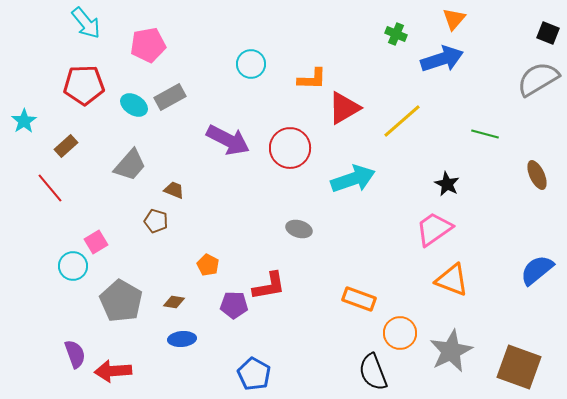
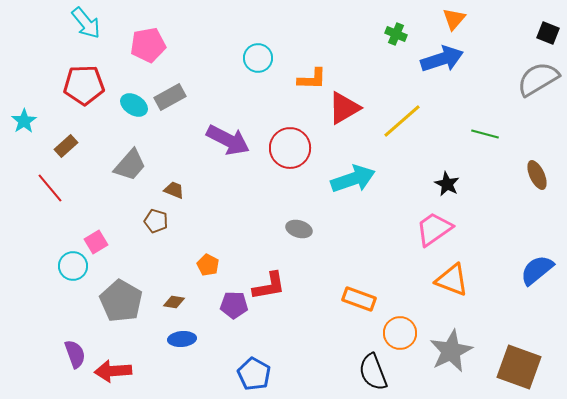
cyan circle at (251, 64): moved 7 px right, 6 px up
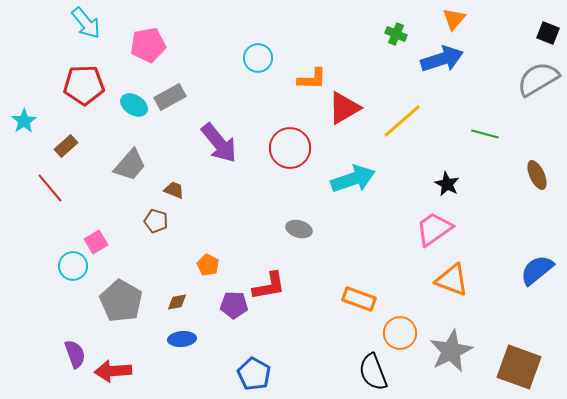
purple arrow at (228, 140): moved 9 px left, 3 px down; rotated 24 degrees clockwise
brown diamond at (174, 302): moved 3 px right; rotated 20 degrees counterclockwise
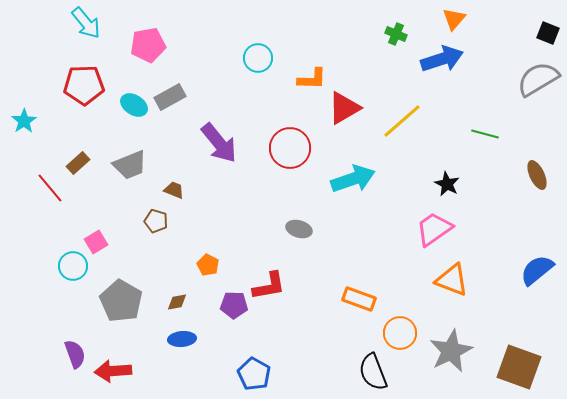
brown rectangle at (66, 146): moved 12 px right, 17 px down
gray trapezoid at (130, 165): rotated 27 degrees clockwise
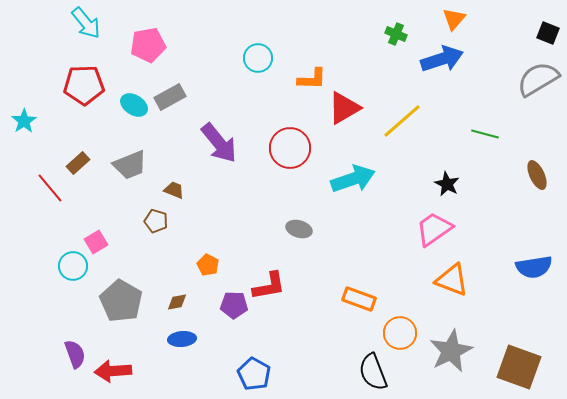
blue semicircle at (537, 270): moved 3 px left, 3 px up; rotated 150 degrees counterclockwise
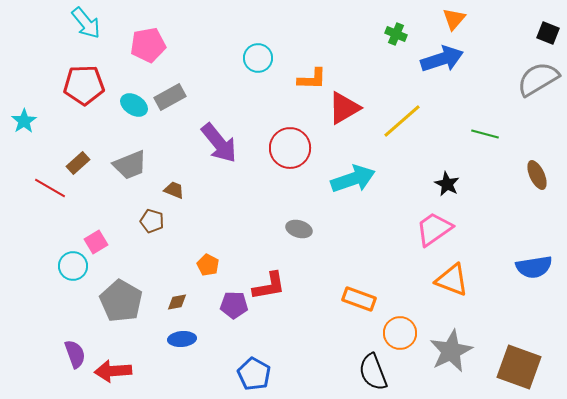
red line at (50, 188): rotated 20 degrees counterclockwise
brown pentagon at (156, 221): moved 4 px left
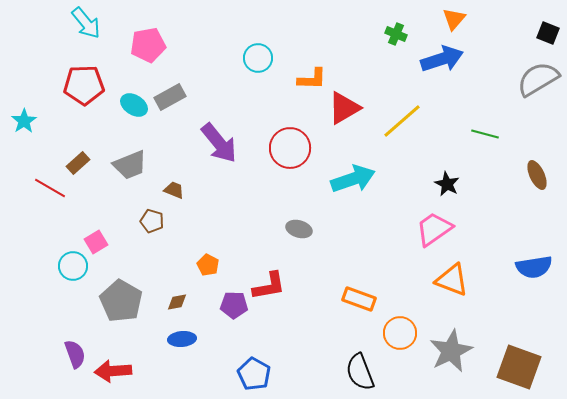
black semicircle at (373, 372): moved 13 px left
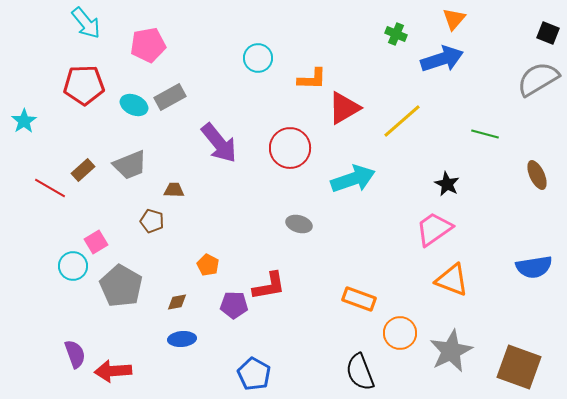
cyan ellipse at (134, 105): rotated 8 degrees counterclockwise
brown rectangle at (78, 163): moved 5 px right, 7 px down
brown trapezoid at (174, 190): rotated 20 degrees counterclockwise
gray ellipse at (299, 229): moved 5 px up
gray pentagon at (121, 301): moved 15 px up
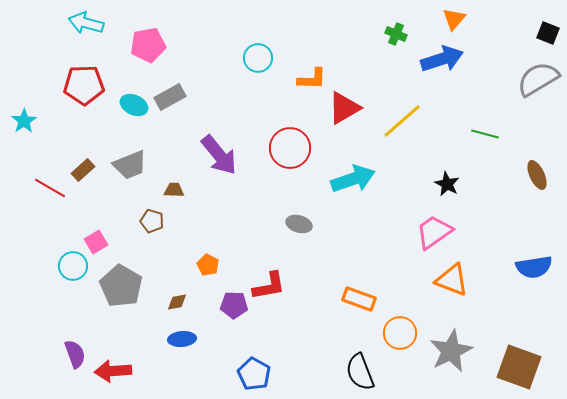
cyan arrow at (86, 23): rotated 144 degrees clockwise
purple arrow at (219, 143): moved 12 px down
pink trapezoid at (434, 229): moved 3 px down
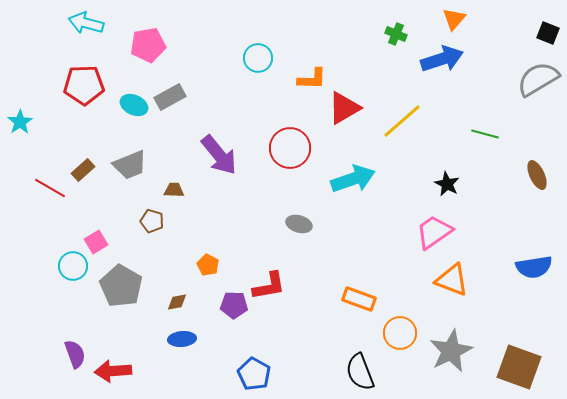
cyan star at (24, 121): moved 4 px left, 1 px down
